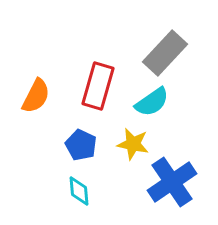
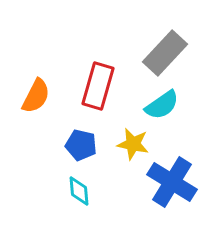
cyan semicircle: moved 10 px right, 3 px down
blue pentagon: rotated 12 degrees counterclockwise
blue cross: rotated 24 degrees counterclockwise
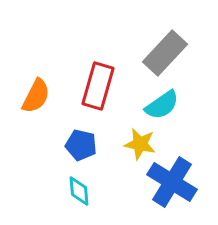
yellow star: moved 7 px right
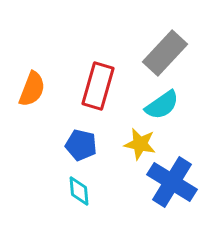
orange semicircle: moved 4 px left, 7 px up; rotated 6 degrees counterclockwise
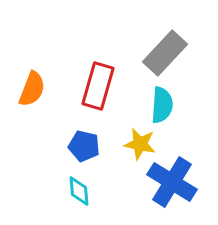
cyan semicircle: rotated 51 degrees counterclockwise
blue pentagon: moved 3 px right, 1 px down
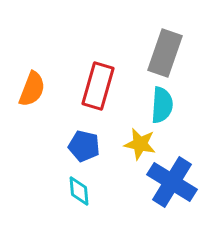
gray rectangle: rotated 24 degrees counterclockwise
